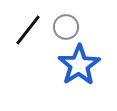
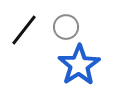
black line: moved 4 px left
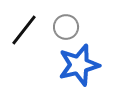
blue star: rotated 18 degrees clockwise
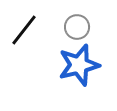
gray circle: moved 11 px right
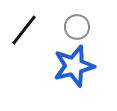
blue star: moved 5 px left, 1 px down
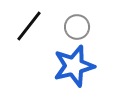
black line: moved 5 px right, 4 px up
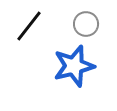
gray circle: moved 9 px right, 3 px up
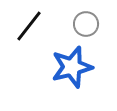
blue star: moved 2 px left, 1 px down
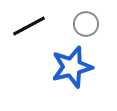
black line: rotated 24 degrees clockwise
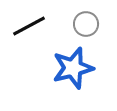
blue star: moved 1 px right, 1 px down
